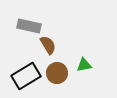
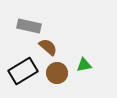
brown semicircle: moved 2 px down; rotated 18 degrees counterclockwise
black rectangle: moved 3 px left, 5 px up
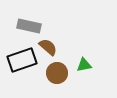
black rectangle: moved 1 px left, 11 px up; rotated 12 degrees clockwise
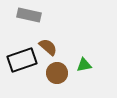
gray rectangle: moved 11 px up
